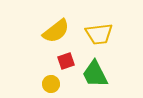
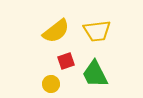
yellow trapezoid: moved 2 px left, 3 px up
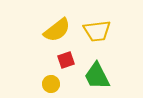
yellow semicircle: moved 1 px right, 1 px up
red square: moved 1 px up
green trapezoid: moved 2 px right, 2 px down
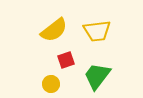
yellow semicircle: moved 3 px left
green trapezoid: rotated 64 degrees clockwise
